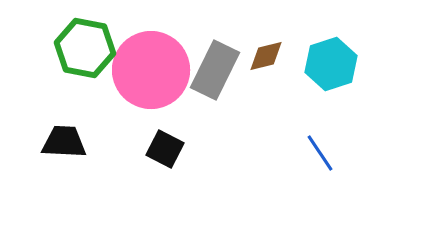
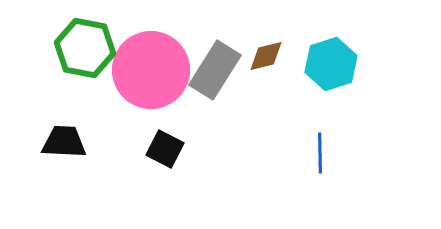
gray rectangle: rotated 6 degrees clockwise
blue line: rotated 33 degrees clockwise
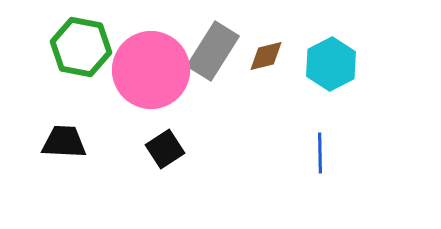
green hexagon: moved 4 px left, 1 px up
cyan hexagon: rotated 9 degrees counterclockwise
gray rectangle: moved 2 px left, 19 px up
black square: rotated 30 degrees clockwise
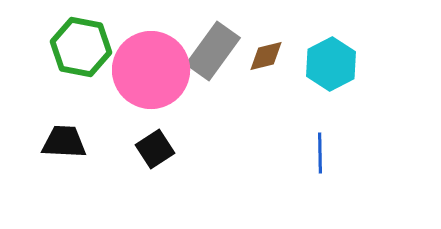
gray rectangle: rotated 4 degrees clockwise
black square: moved 10 px left
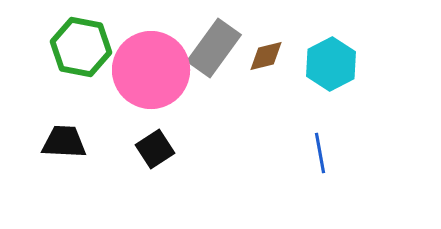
gray rectangle: moved 1 px right, 3 px up
blue line: rotated 9 degrees counterclockwise
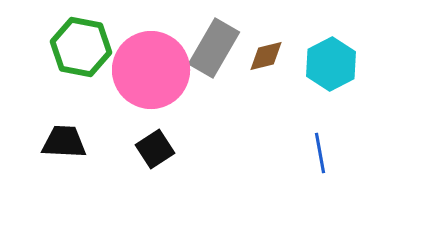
gray rectangle: rotated 6 degrees counterclockwise
